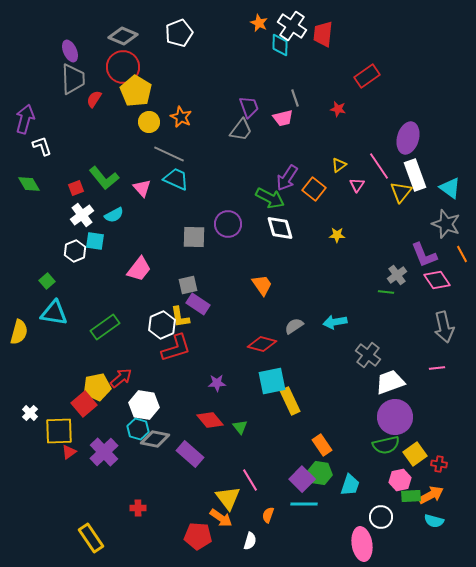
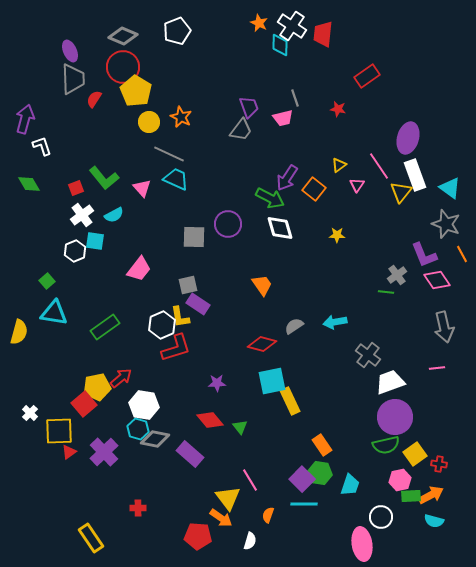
white pentagon at (179, 33): moved 2 px left, 2 px up
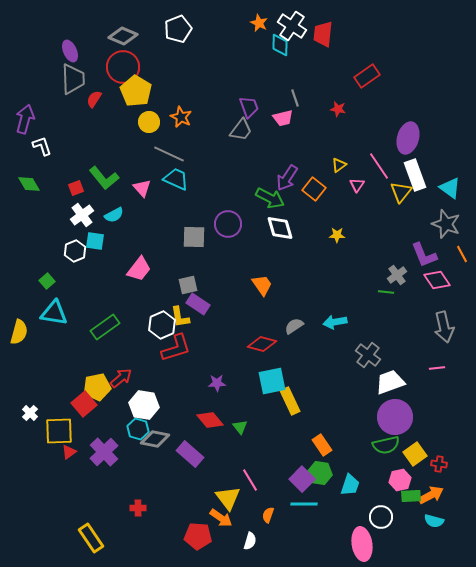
white pentagon at (177, 31): moved 1 px right, 2 px up
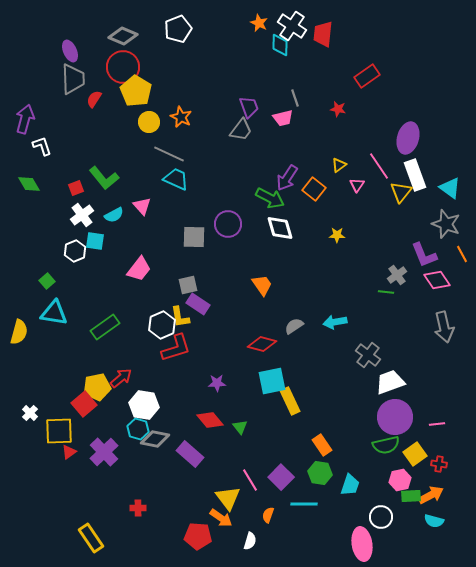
pink triangle at (142, 188): moved 18 px down
pink line at (437, 368): moved 56 px down
purple square at (302, 479): moved 21 px left, 2 px up
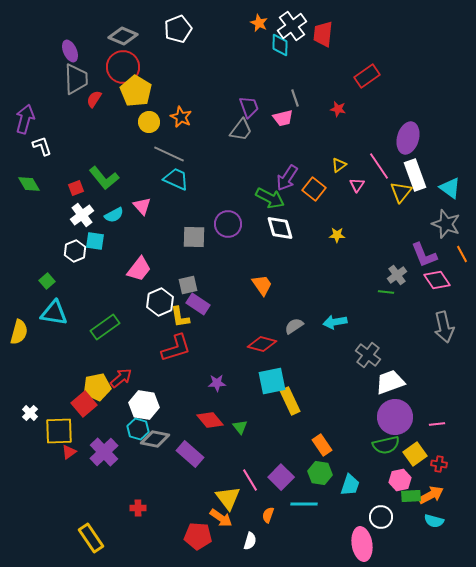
white cross at (292, 26): rotated 20 degrees clockwise
gray trapezoid at (73, 79): moved 3 px right
white hexagon at (162, 325): moved 2 px left, 23 px up
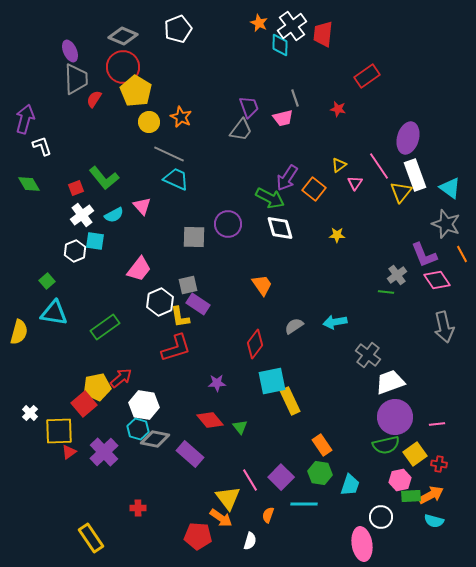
pink triangle at (357, 185): moved 2 px left, 2 px up
red diamond at (262, 344): moved 7 px left; rotated 68 degrees counterclockwise
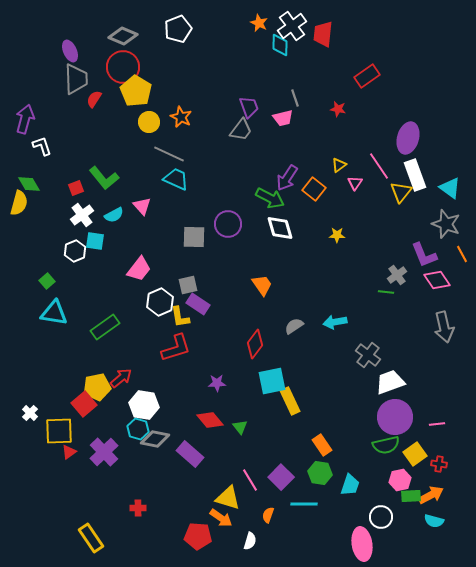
yellow semicircle at (19, 332): moved 129 px up
yellow triangle at (228, 498): rotated 36 degrees counterclockwise
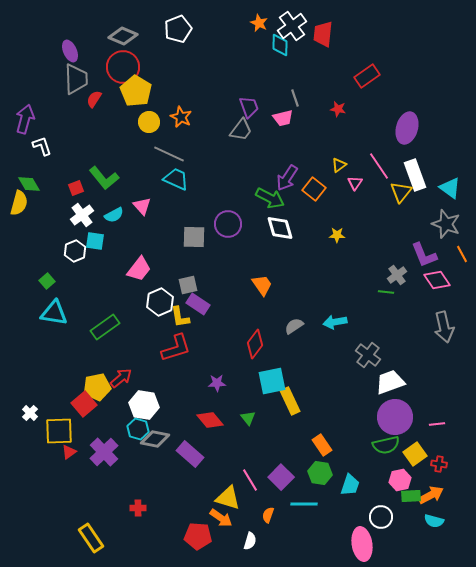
purple ellipse at (408, 138): moved 1 px left, 10 px up
green triangle at (240, 427): moved 8 px right, 9 px up
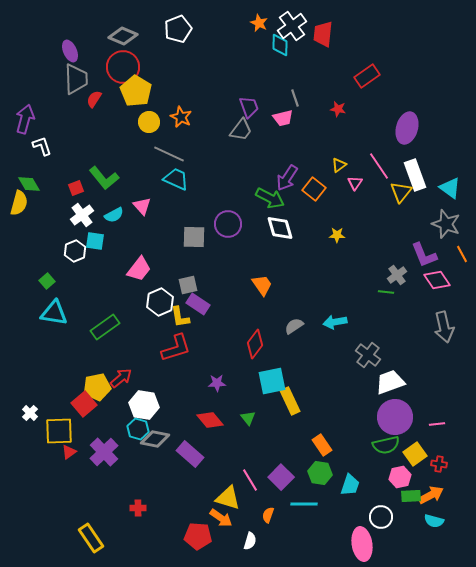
pink hexagon at (400, 480): moved 3 px up
